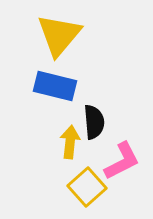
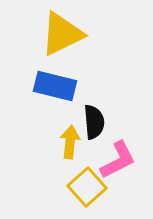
yellow triangle: moved 3 px right, 1 px up; rotated 24 degrees clockwise
pink L-shape: moved 4 px left, 1 px up
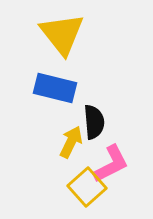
yellow triangle: rotated 42 degrees counterclockwise
blue rectangle: moved 2 px down
yellow arrow: moved 1 px right; rotated 20 degrees clockwise
pink L-shape: moved 7 px left, 4 px down
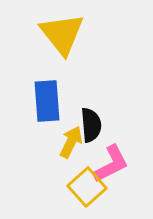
blue rectangle: moved 8 px left, 13 px down; rotated 72 degrees clockwise
black semicircle: moved 3 px left, 3 px down
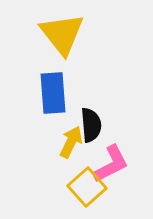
blue rectangle: moved 6 px right, 8 px up
